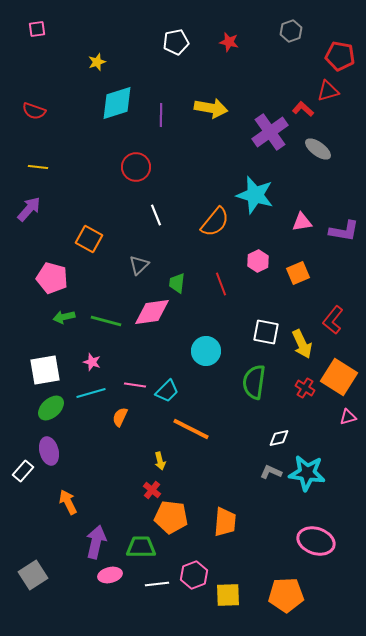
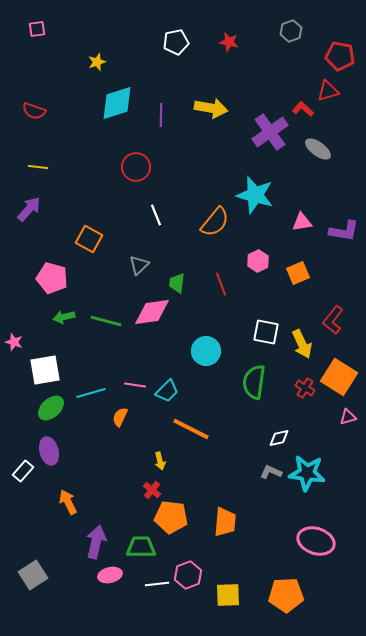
pink star at (92, 362): moved 78 px left, 20 px up
pink hexagon at (194, 575): moved 6 px left
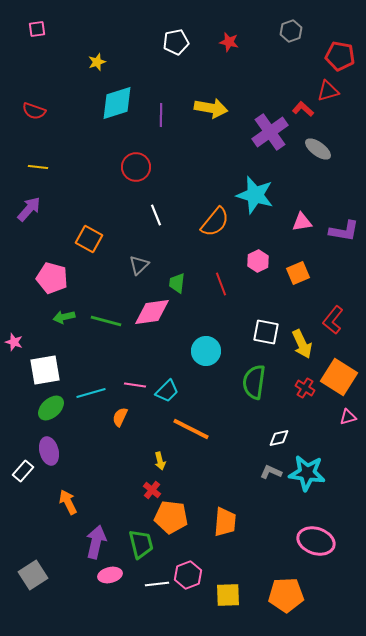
green trapezoid at (141, 547): moved 3 px up; rotated 76 degrees clockwise
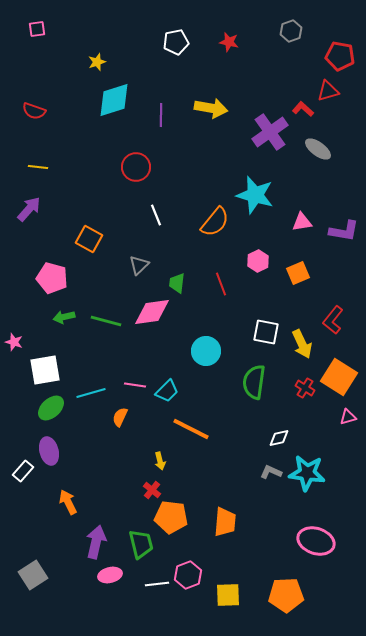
cyan diamond at (117, 103): moved 3 px left, 3 px up
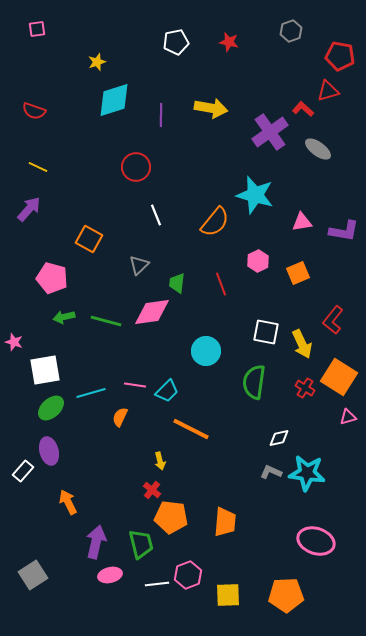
yellow line at (38, 167): rotated 18 degrees clockwise
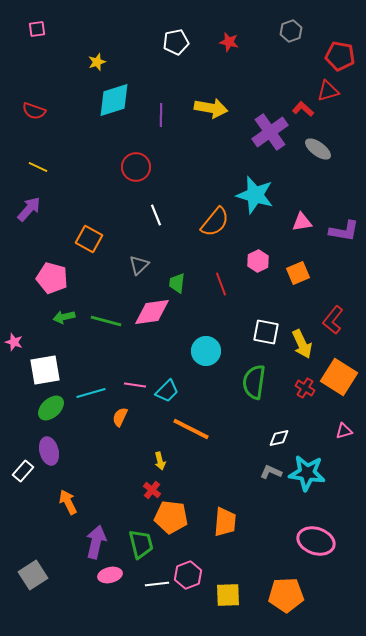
pink triangle at (348, 417): moved 4 px left, 14 px down
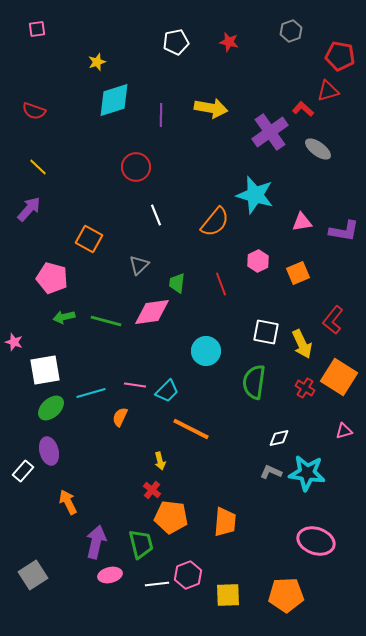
yellow line at (38, 167): rotated 18 degrees clockwise
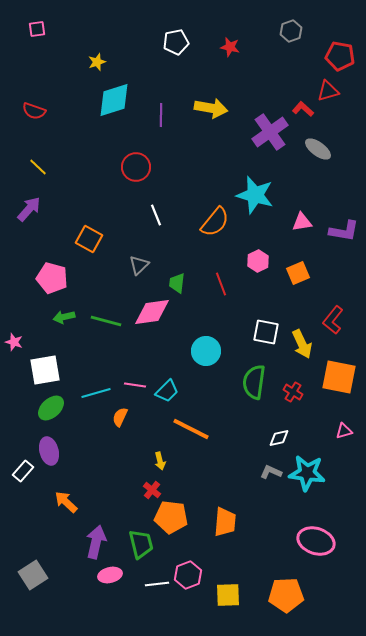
red star at (229, 42): moved 1 px right, 5 px down
orange square at (339, 377): rotated 21 degrees counterclockwise
red cross at (305, 388): moved 12 px left, 4 px down
cyan line at (91, 393): moved 5 px right
orange arrow at (68, 502): moved 2 px left; rotated 20 degrees counterclockwise
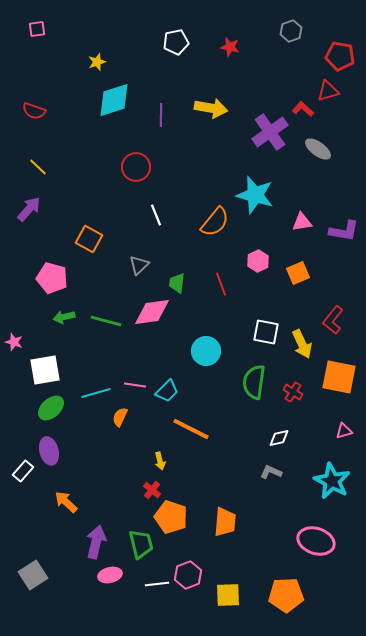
cyan star at (307, 473): moved 25 px right, 8 px down; rotated 21 degrees clockwise
orange pentagon at (171, 517): rotated 12 degrees clockwise
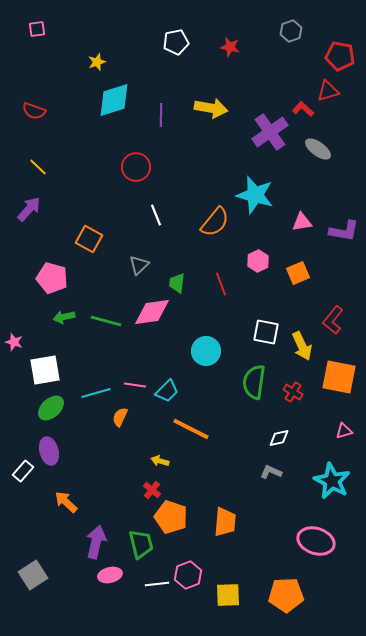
yellow arrow at (302, 344): moved 2 px down
yellow arrow at (160, 461): rotated 120 degrees clockwise
